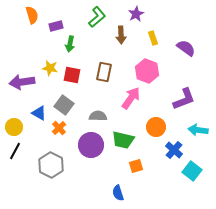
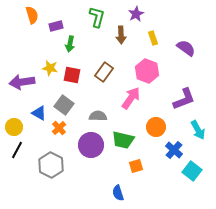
green L-shape: rotated 35 degrees counterclockwise
brown rectangle: rotated 24 degrees clockwise
cyan arrow: rotated 126 degrees counterclockwise
black line: moved 2 px right, 1 px up
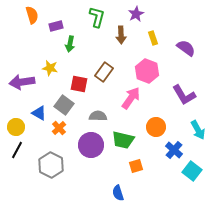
red square: moved 7 px right, 9 px down
purple L-shape: moved 4 px up; rotated 80 degrees clockwise
yellow circle: moved 2 px right
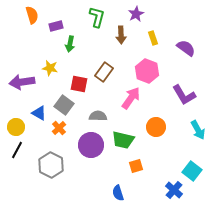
blue cross: moved 40 px down
